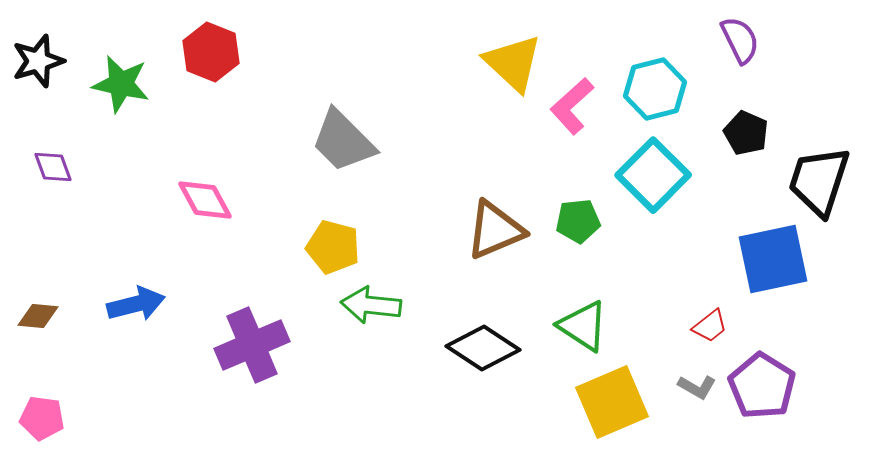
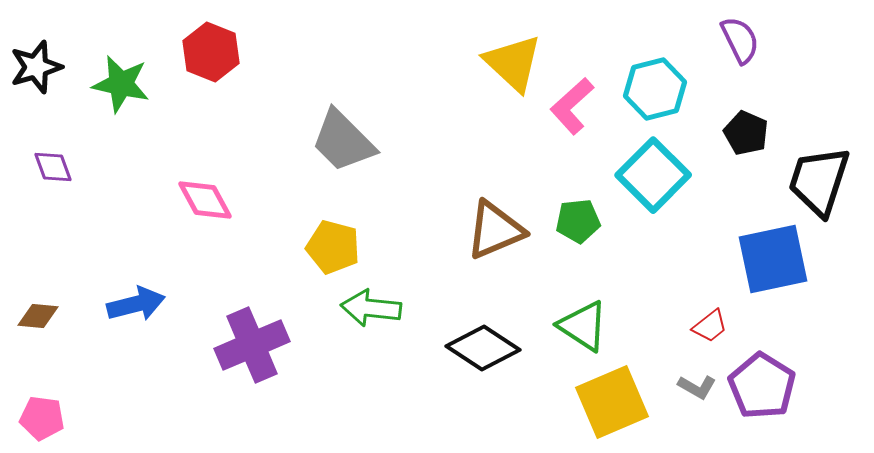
black star: moved 2 px left, 6 px down
green arrow: moved 3 px down
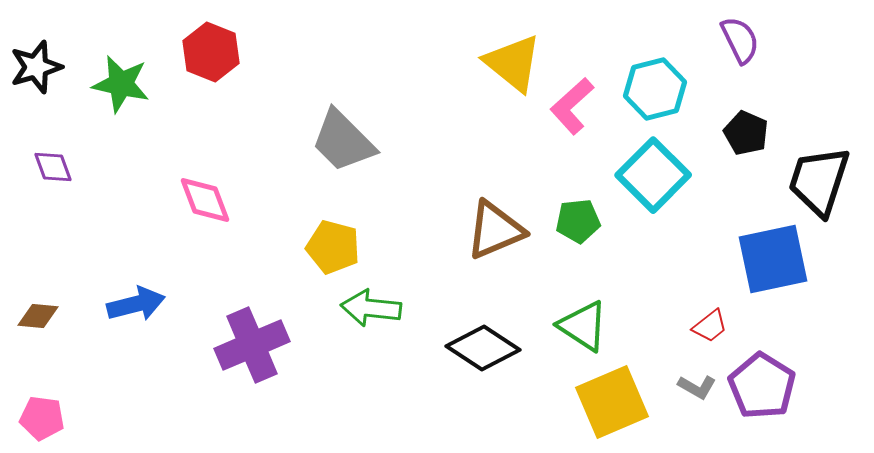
yellow triangle: rotated 4 degrees counterclockwise
pink diamond: rotated 8 degrees clockwise
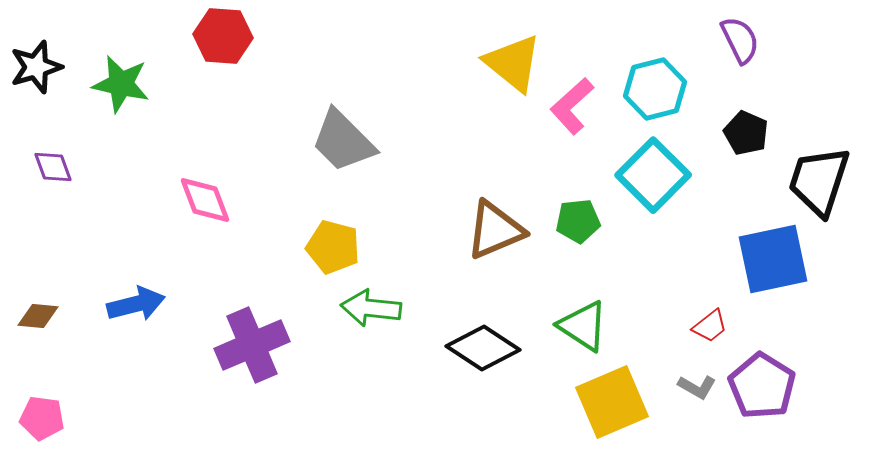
red hexagon: moved 12 px right, 16 px up; rotated 18 degrees counterclockwise
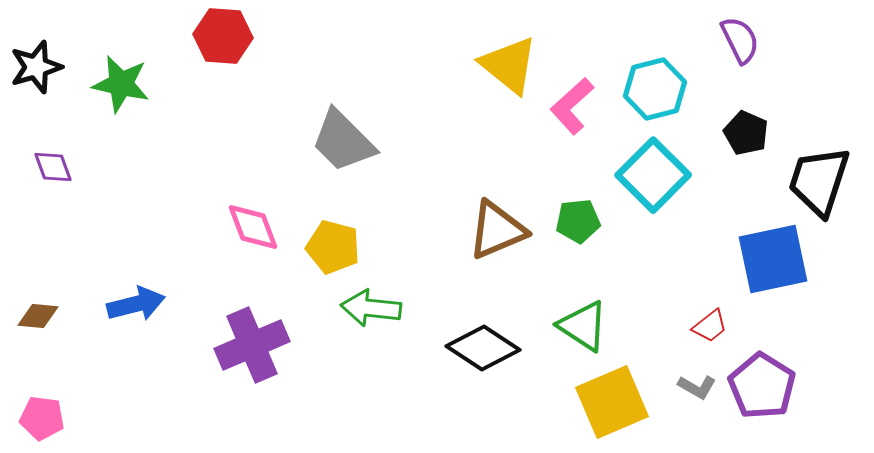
yellow triangle: moved 4 px left, 2 px down
pink diamond: moved 48 px right, 27 px down
brown triangle: moved 2 px right
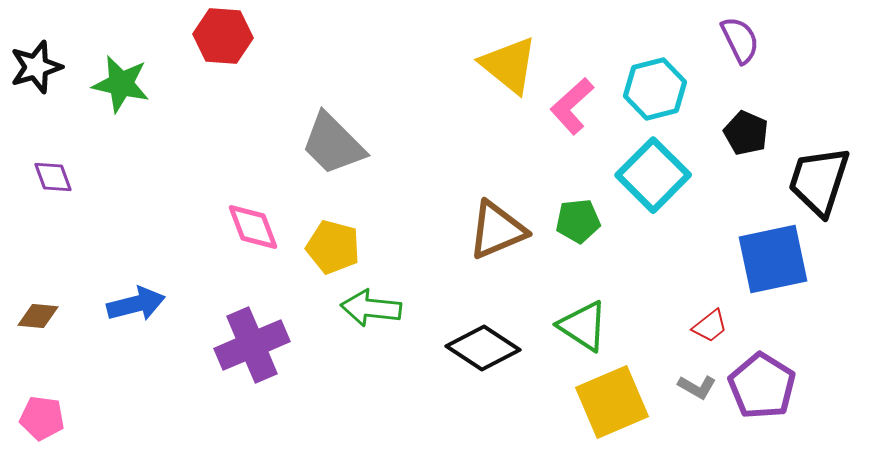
gray trapezoid: moved 10 px left, 3 px down
purple diamond: moved 10 px down
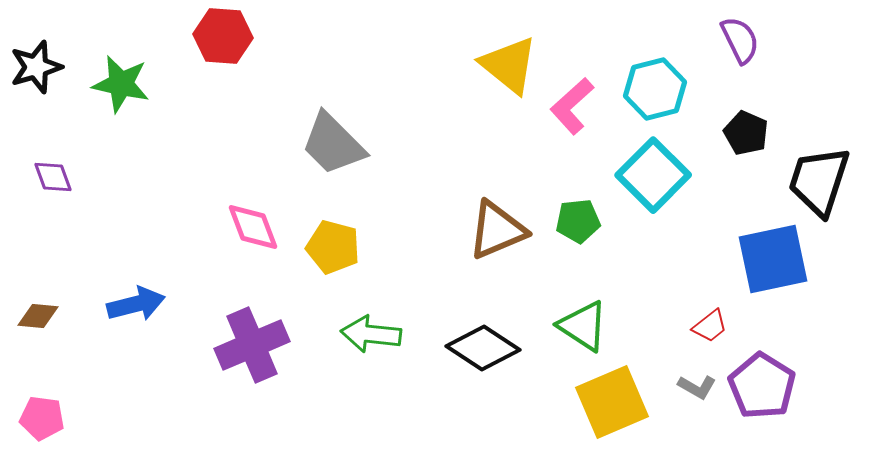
green arrow: moved 26 px down
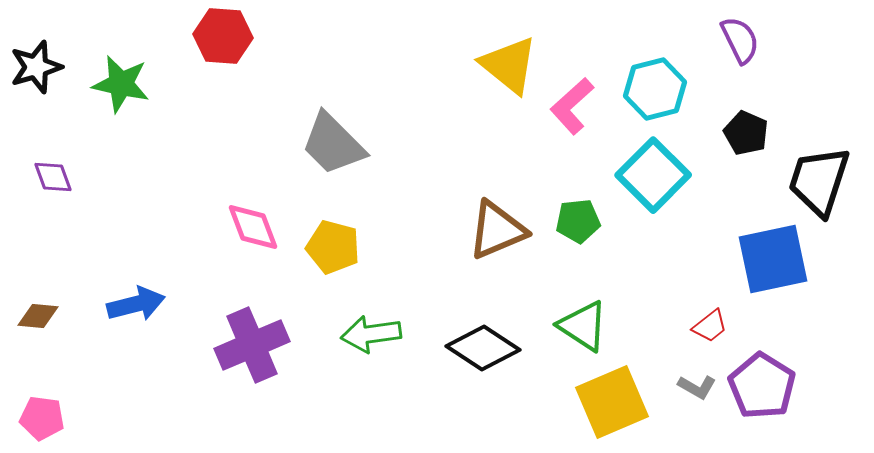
green arrow: rotated 14 degrees counterclockwise
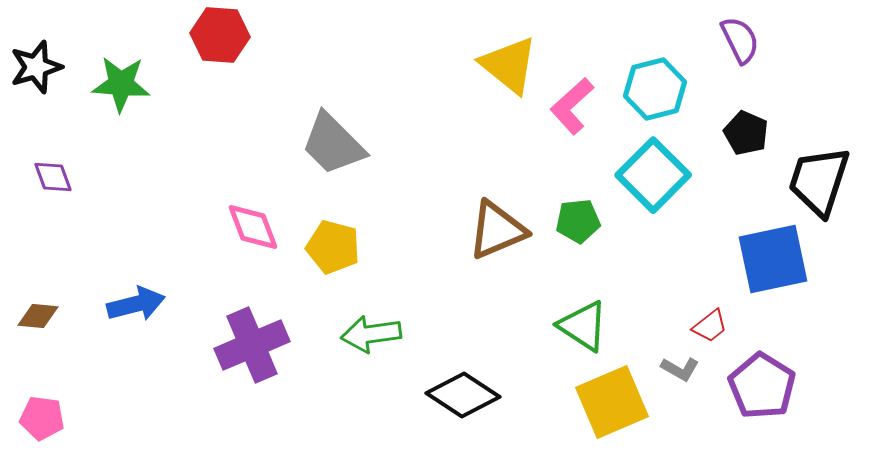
red hexagon: moved 3 px left, 1 px up
green star: rotated 8 degrees counterclockwise
black diamond: moved 20 px left, 47 px down
gray L-shape: moved 17 px left, 18 px up
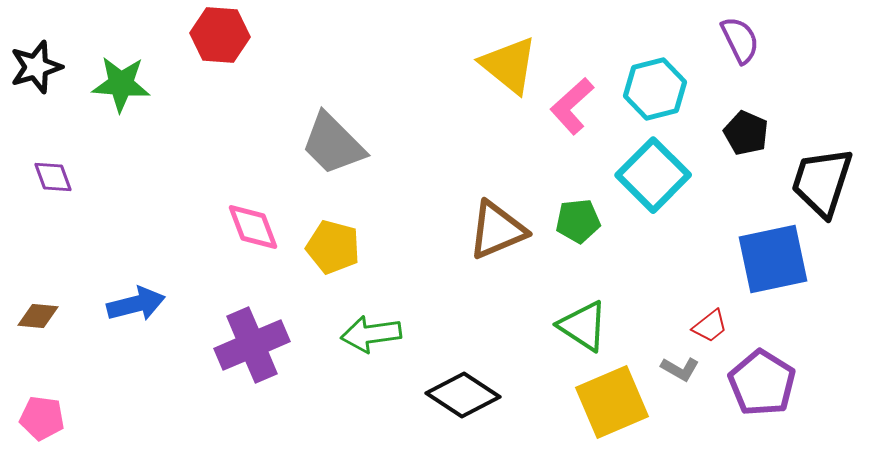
black trapezoid: moved 3 px right, 1 px down
purple pentagon: moved 3 px up
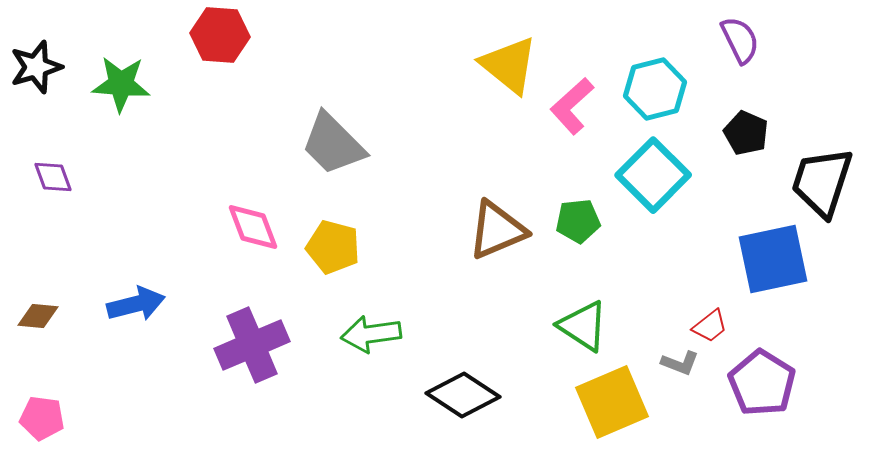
gray L-shape: moved 6 px up; rotated 9 degrees counterclockwise
